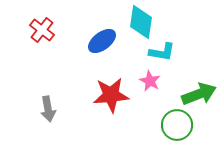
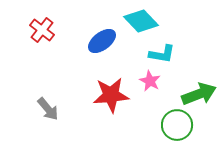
cyan diamond: moved 1 px up; rotated 52 degrees counterclockwise
cyan L-shape: moved 2 px down
gray arrow: rotated 30 degrees counterclockwise
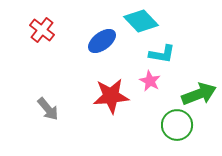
red star: moved 1 px down
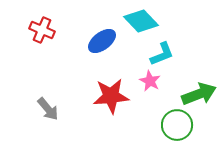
red cross: rotated 15 degrees counterclockwise
cyan L-shape: rotated 32 degrees counterclockwise
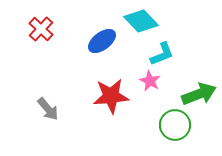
red cross: moved 1 px left, 1 px up; rotated 20 degrees clockwise
green circle: moved 2 px left
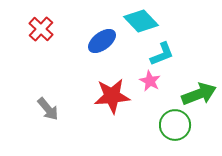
red star: moved 1 px right
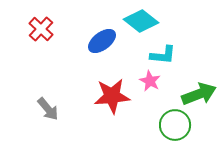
cyan diamond: rotated 8 degrees counterclockwise
cyan L-shape: moved 1 px right, 1 px down; rotated 28 degrees clockwise
